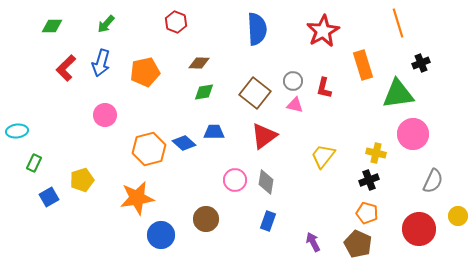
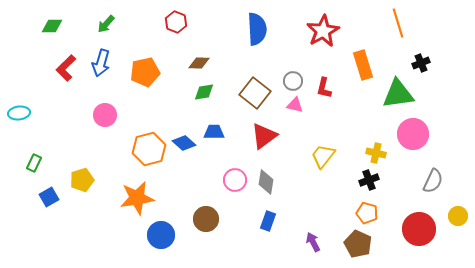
cyan ellipse at (17, 131): moved 2 px right, 18 px up
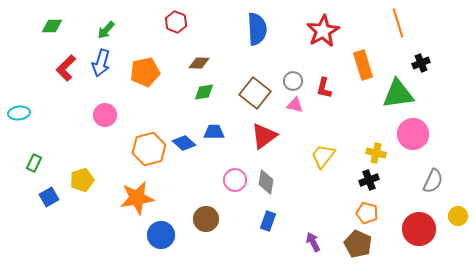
green arrow at (106, 24): moved 6 px down
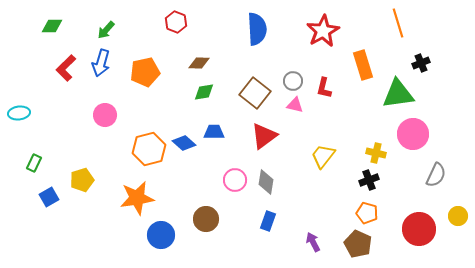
gray semicircle at (433, 181): moved 3 px right, 6 px up
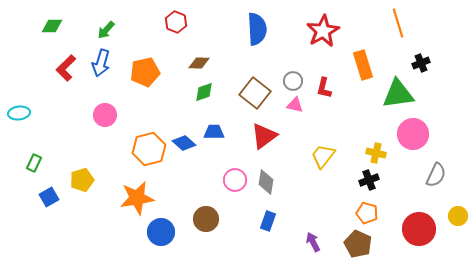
green diamond at (204, 92): rotated 10 degrees counterclockwise
blue circle at (161, 235): moved 3 px up
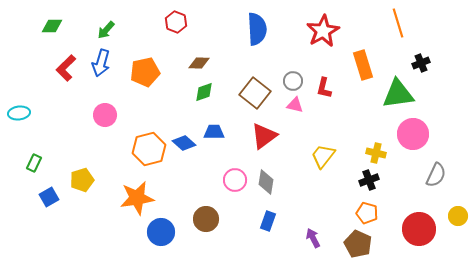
purple arrow at (313, 242): moved 4 px up
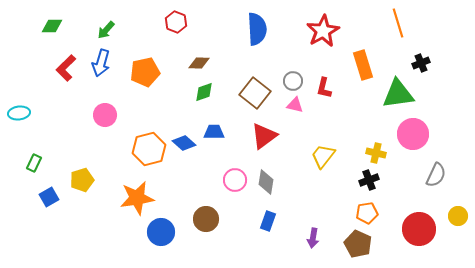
orange pentagon at (367, 213): rotated 25 degrees counterclockwise
purple arrow at (313, 238): rotated 144 degrees counterclockwise
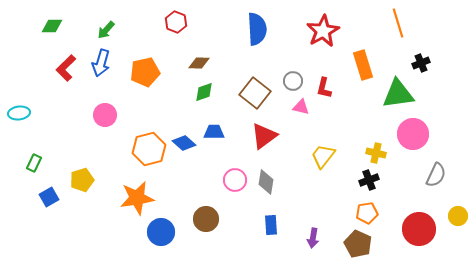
pink triangle at (295, 105): moved 6 px right, 2 px down
blue rectangle at (268, 221): moved 3 px right, 4 px down; rotated 24 degrees counterclockwise
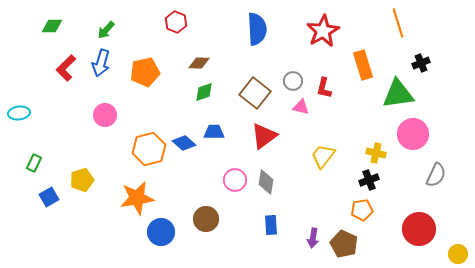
orange pentagon at (367, 213): moved 5 px left, 3 px up
yellow circle at (458, 216): moved 38 px down
brown pentagon at (358, 244): moved 14 px left
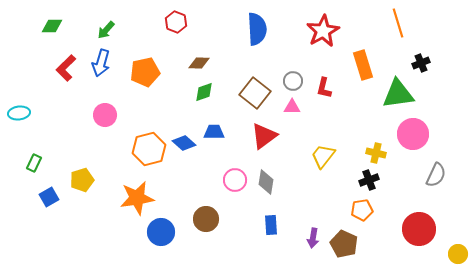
pink triangle at (301, 107): moved 9 px left; rotated 12 degrees counterclockwise
